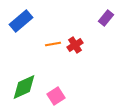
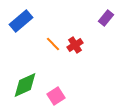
orange line: rotated 56 degrees clockwise
green diamond: moved 1 px right, 2 px up
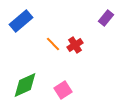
pink square: moved 7 px right, 6 px up
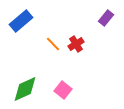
red cross: moved 1 px right, 1 px up
green diamond: moved 4 px down
pink square: rotated 18 degrees counterclockwise
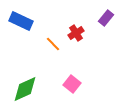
blue rectangle: rotated 65 degrees clockwise
red cross: moved 11 px up
pink square: moved 9 px right, 6 px up
